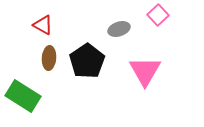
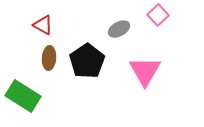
gray ellipse: rotated 10 degrees counterclockwise
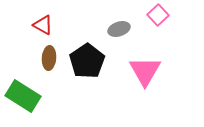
gray ellipse: rotated 10 degrees clockwise
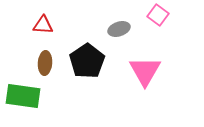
pink square: rotated 10 degrees counterclockwise
red triangle: rotated 25 degrees counterclockwise
brown ellipse: moved 4 px left, 5 px down
green rectangle: rotated 24 degrees counterclockwise
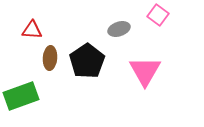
red triangle: moved 11 px left, 5 px down
brown ellipse: moved 5 px right, 5 px up
green rectangle: moved 2 px left; rotated 28 degrees counterclockwise
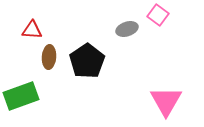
gray ellipse: moved 8 px right
brown ellipse: moved 1 px left, 1 px up
pink triangle: moved 21 px right, 30 px down
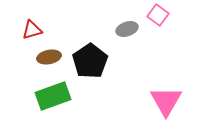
red triangle: rotated 20 degrees counterclockwise
brown ellipse: rotated 75 degrees clockwise
black pentagon: moved 3 px right
green rectangle: moved 32 px right
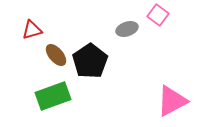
brown ellipse: moved 7 px right, 2 px up; rotated 60 degrees clockwise
pink triangle: moved 6 px right; rotated 32 degrees clockwise
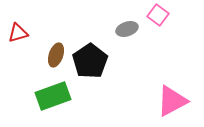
red triangle: moved 14 px left, 3 px down
brown ellipse: rotated 60 degrees clockwise
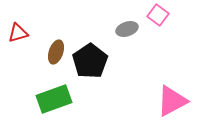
brown ellipse: moved 3 px up
green rectangle: moved 1 px right, 3 px down
